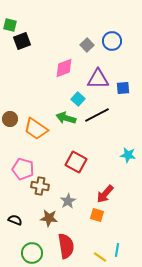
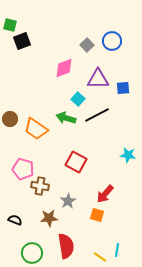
brown star: rotated 12 degrees counterclockwise
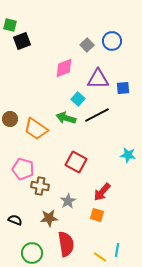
red arrow: moved 3 px left, 2 px up
red semicircle: moved 2 px up
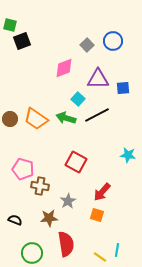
blue circle: moved 1 px right
orange trapezoid: moved 10 px up
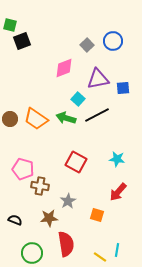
purple triangle: rotated 10 degrees counterclockwise
cyan star: moved 11 px left, 4 px down
red arrow: moved 16 px right
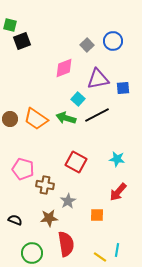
brown cross: moved 5 px right, 1 px up
orange square: rotated 16 degrees counterclockwise
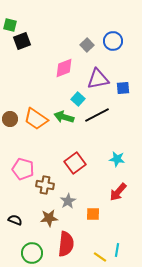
green arrow: moved 2 px left, 1 px up
red square: moved 1 px left, 1 px down; rotated 25 degrees clockwise
orange square: moved 4 px left, 1 px up
red semicircle: rotated 15 degrees clockwise
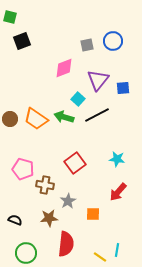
green square: moved 8 px up
gray square: rotated 32 degrees clockwise
purple triangle: moved 1 px down; rotated 40 degrees counterclockwise
green circle: moved 6 px left
